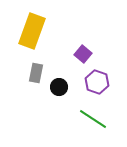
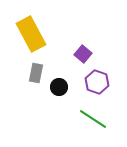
yellow rectangle: moved 1 px left, 3 px down; rotated 48 degrees counterclockwise
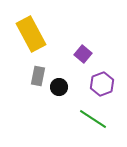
gray rectangle: moved 2 px right, 3 px down
purple hexagon: moved 5 px right, 2 px down; rotated 20 degrees clockwise
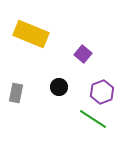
yellow rectangle: rotated 40 degrees counterclockwise
gray rectangle: moved 22 px left, 17 px down
purple hexagon: moved 8 px down
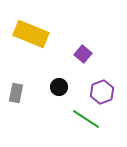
green line: moved 7 px left
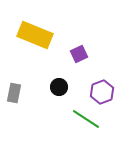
yellow rectangle: moved 4 px right, 1 px down
purple square: moved 4 px left; rotated 24 degrees clockwise
gray rectangle: moved 2 px left
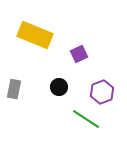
gray rectangle: moved 4 px up
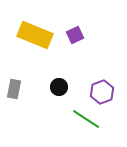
purple square: moved 4 px left, 19 px up
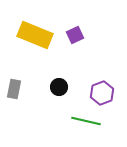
purple hexagon: moved 1 px down
green line: moved 2 px down; rotated 20 degrees counterclockwise
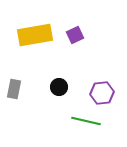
yellow rectangle: rotated 32 degrees counterclockwise
purple hexagon: rotated 15 degrees clockwise
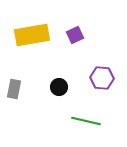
yellow rectangle: moved 3 px left
purple hexagon: moved 15 px up; rotated 10 degrees clockwise
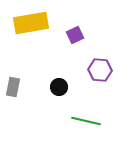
yellow rectangle: moved 1 px left, 12 px up
purple hexagon: moved 2 px left, 8 px up
gray rectangle: moved 1 px left, 2 px up
